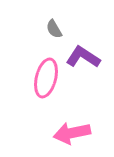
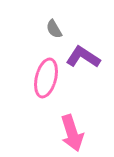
pink arrow: rotated 96 degrees counterclockwise
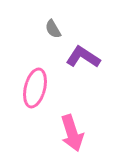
gray semicircle: moved 1 px left
pink ellipse: moved 11 px left, 10 px down
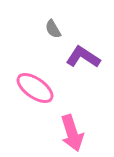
pink ellipse: rotated 69 degrees counterclockwise
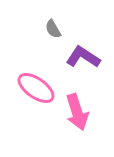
pink ellipse: moved 1 px right
pink arrow: moved 5 px right, 21 px up
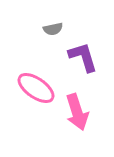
gray semicircle: rotated 72 degrees counterclockwise
purple L-shape: rotated 40 degrees clockwise
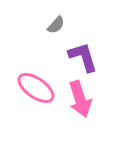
gray semicircle: moved 3 px right, 4 px up; rotated 36 degrees counterclockwise
pink arrow: moved 3 px right, 13 px up
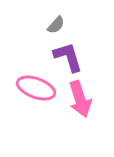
purple L-shape: moved 15 px left
pink ellipse: rotated 15 degrees counterclockwise
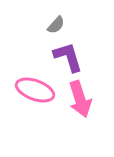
pink ellipse: moved 1 px left, 2 px down
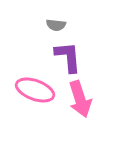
gray semicircle: rotated 54 degrees clockwise
purple L-shape: rotated 12 degrees clockwise
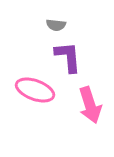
pink arrow: moved 10 px right, 6 px down
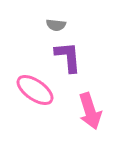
pink ellipse: rotated 15 degrees clockwise
pink arrow: moved 6 px down
